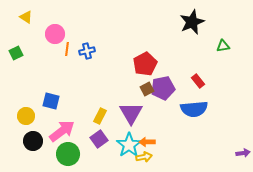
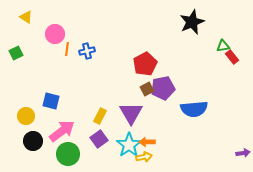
red rectangle: moved 34 px right, 24 px up
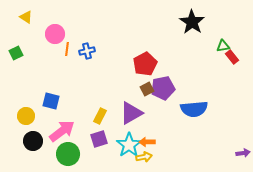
black star: rotated 15 degrees counterclockwise
purple triangle: rotated 30 degrees clockwise
purple square: rotated 18 degrees clockwise
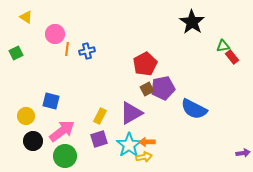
blue semicircle: rotated 32 degrees clockwise
green circle: moved 3 px left, 2 px down
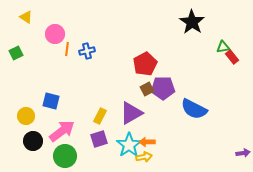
green triangle: moved 1 px down
purple pentagon: rotated 10 degrees clockwise
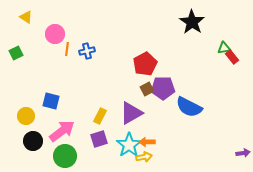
green triangle: moved 1 px right, 1 px down
blue semicircle: moved 5 px left, 2 px up
